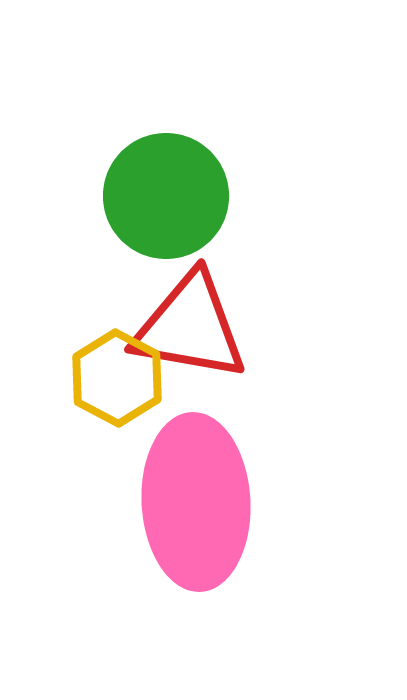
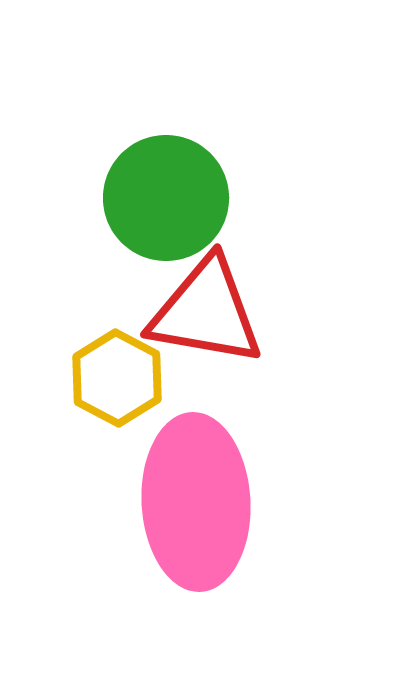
green circle: moved 2 px down
red triangle: moved 16 px right, 15 px up
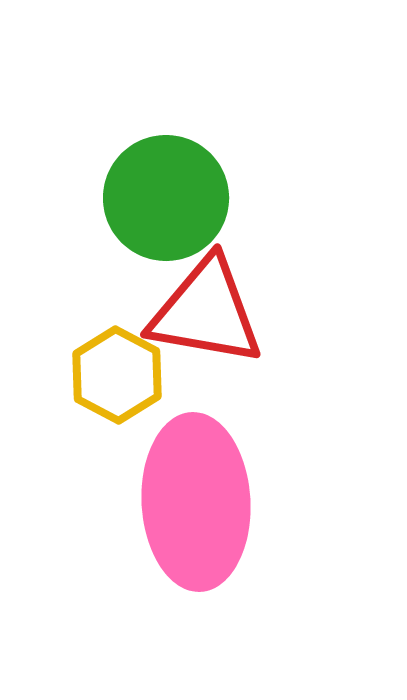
yellow hexagon: moved 3 px up
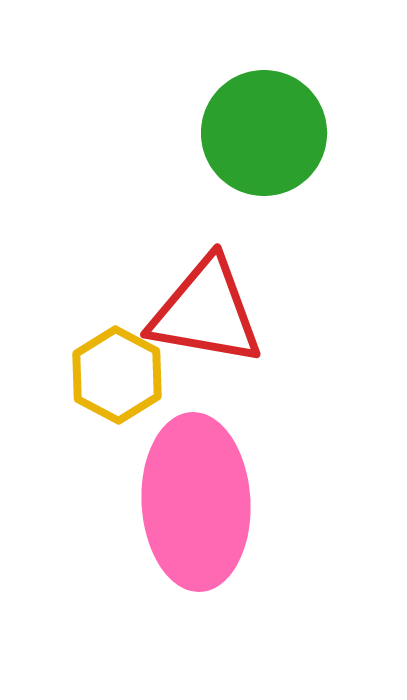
green circle: moved 98 px right, 65 px up
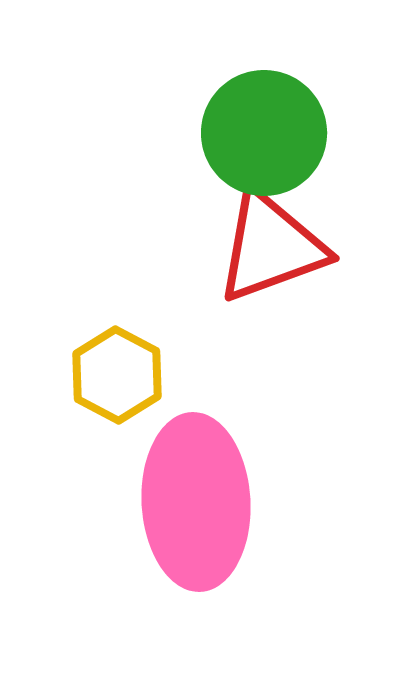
red triangle: moved 65 px right, 65 px up; rotated 30 degrees counterclockwise
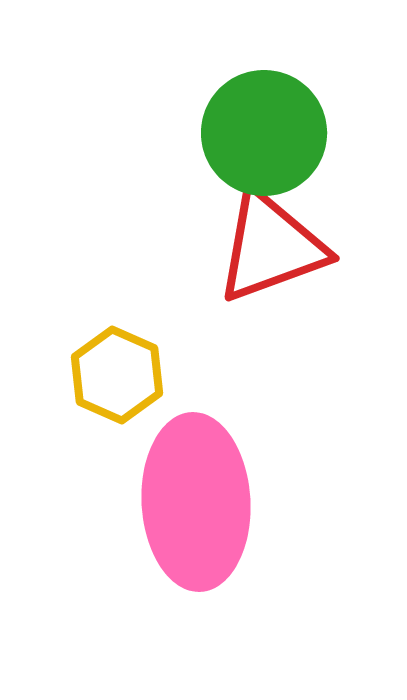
yellow hexagon: rotated 4 degrees counterclockwise
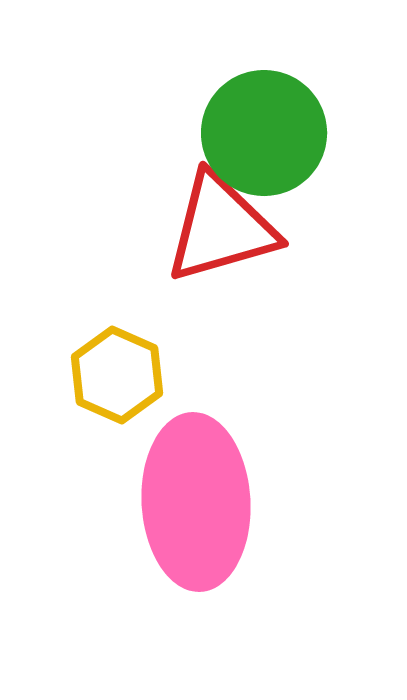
red triangle: moved 50 px left, 19 px up; rotated 4 degrees clockwise
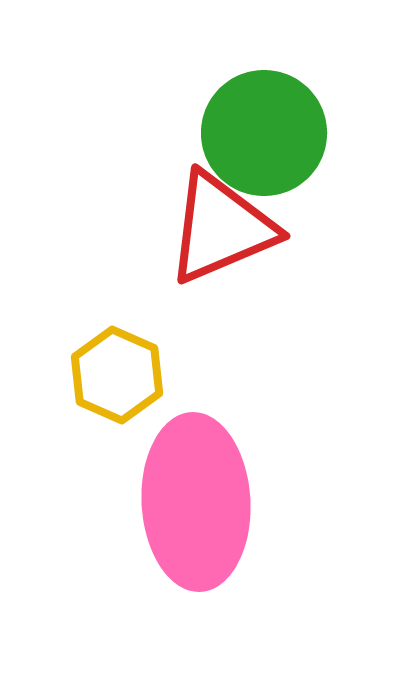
red triangle: rotated 7 degrees counterclockwise
